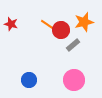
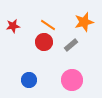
red star: moved 2 px right, 2 px down; rotated 24 degrees counterclockwise
red circle: moved 17 px left, 12 px down
gray rectangle: moved 2 px left
pink circle: moved 2 px left
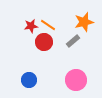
red star: moved 18 px right
gray rectangle: moved 2 px right, 4 px up
pink circle: moved 4 px right
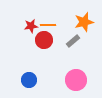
orange line: rotated 35 degrees counterclockwise
red circle: moved 2 px up
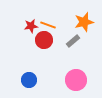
orange line: rotated 21 degrees clockwise
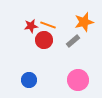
pink circle: moved 2 px right
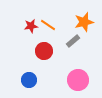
orange line: rotated 14 degrees clockwise
red circle: moved 11 px down
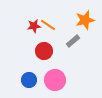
orange star: moved 1 px right, 2 px up
red star: moved 3 px right
pink circle: moved 23 px left
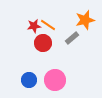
gray rectangle: moved 1 px left, 3 px up
red circle: moved 1 px left, 8 px up
